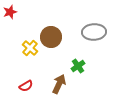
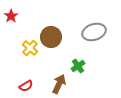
red star: moved 1 px right, 4 px down; rotated 16 degrees counterclockwise
gray ellipse: rotated 15 degrees counterclockwise
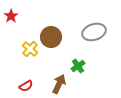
yellow cross: moved 1 px down
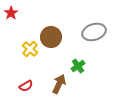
red star: moved 3 px up
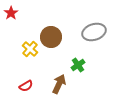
green cross: moved 1 px up
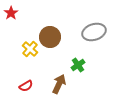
brown circle: moved 1 px left
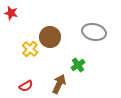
red star: rotated 24 degrees counterclockwise
gray ellipse: rotated 30 degrees clockwise
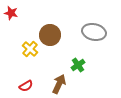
brown circle: moved 2 px up
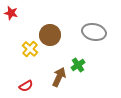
brown arrow: moved 7 px up
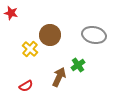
gray ellipse: moved 3 px down
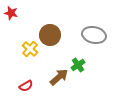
brown arrow: rotated 24 degrees clockwise
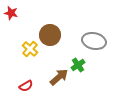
gray ellipse: moved 6 px down
